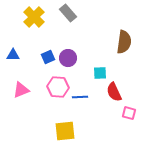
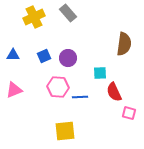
yellow cross: rotated 20 degrees clockwise
brown semicircle: moved 2 px down
blue square: moved 4 px left, 1 px up
pink triangle: moved 7 px left
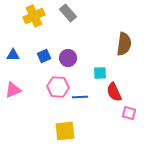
yellow cross: moved 1 px up
pink triangle: moved 1 px left
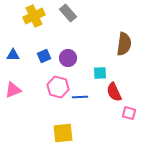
pink hexagon: rotated 10 degrees clockwise
yellow square: moved 2 px left, 2 px down
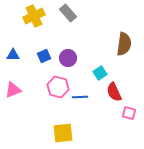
cyan square: rotated 32 degrees counterclockwise
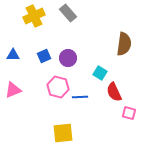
cyan square: rotated 24 degrees counterclockwise
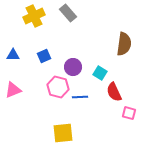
purple circle: moved 5 px right, 9 px down
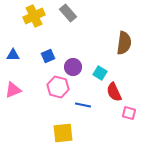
brown semicircle: moved 1 px up
blue square: moved 4 px right
blue line: moved 3 px right, 8 px down; rotated 14 degrees clockwise
